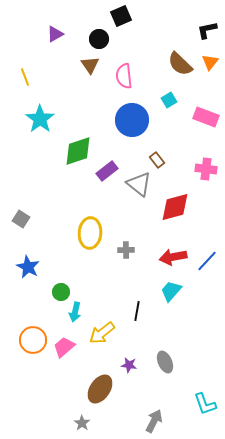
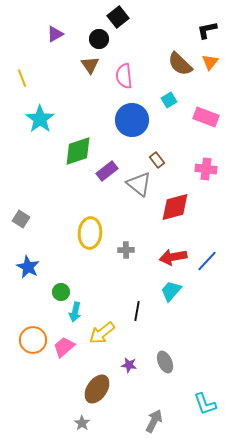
black square: moved 3 px left, 1 px down; rotated 15 degrees counterclockwise
yellow line: moved 3 px left, 1 px down
brown ellipse: moved 3 px left
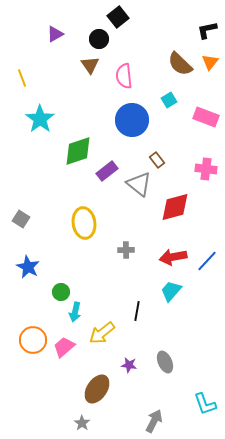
yellow ellipse: moved 6 px left, 10 px up; rotated 12 degrees counterclockwise
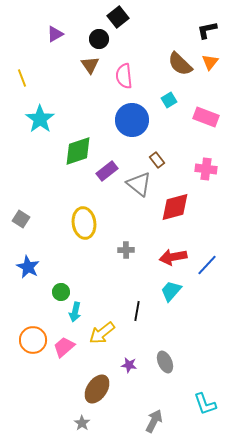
blue line: moved 4 px down
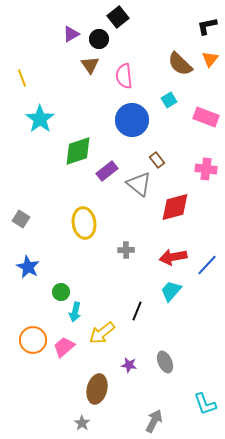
black L-shape: moved 4 px up
purple triangle: moved 16 px right
orange triangle: moved 3 px up
black line: rotated 12 degrees clockwise
brown ellipse: rotated 20 degrees counterclockwise
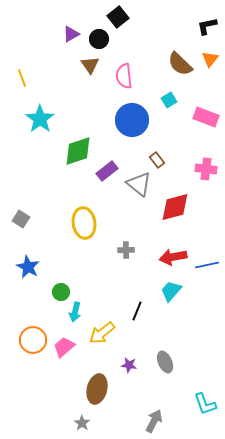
blue line: rotated 35 degrees clockwise
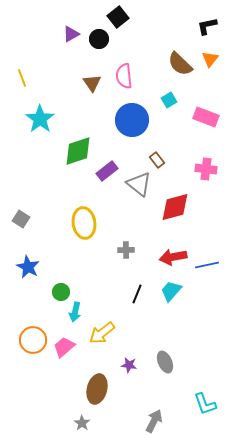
brown triangle: moved 2 px right, 18 px down
black line: moved 17 px up
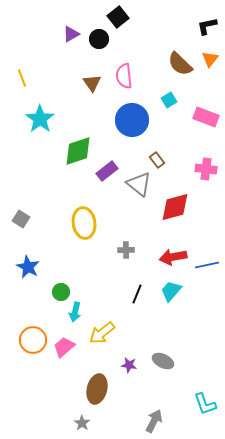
gray ellipse: moved 2 px left, 1 px up; rotated 40 degrees counterclockwise
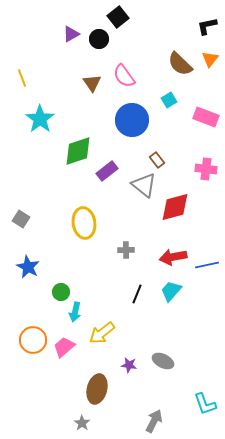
pink semicircle: rotated 30 degrees counterclockwise
gray triangle: moved 5 px right, 1 px down
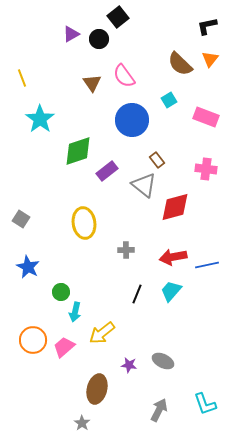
gray arrow: moved 5 px right, 11 px up
